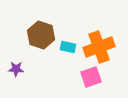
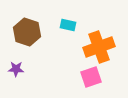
brown hexagon: moved 14 px left, 3 px up
cyan rectangle: moved 22 px up
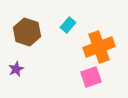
cyan rectangle: rotated 63 degrees counterclockwise
purple star: rotated 28 degrees counterclockwise
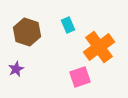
cyan rectangle: rotated 63 degrees counterclockwise
orange cross: rotated 16 degrees counterclockwise
pink square: moved 11 px left
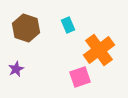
brown hexagon: moved 1 px left, 4 px up
orange cross: moved 3 px down
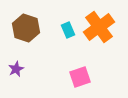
cyan rectangle: moved 5 px down
orange cross: moved 23 px up
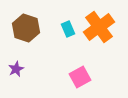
cyan rectangle: moved 1 px up
pink square: rotated 10 degrees counterclockwise
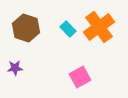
cyan rectangle: rotated 21 degrees counterclockwise
purple star: moved 1 px left, 1 px up; rotated 21 degrees clockwise
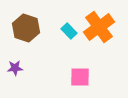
cyan rectangle: moved 1 px right, 2 px down
pink square: rotated 30 degrees clockwise
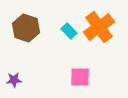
purple star: moved 1 px left, 12 px down
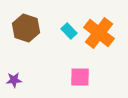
orange cross: moved 6 px down; rotated 16 degrees counterclockwise
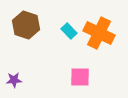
brown hexagon: moved 3 px up
orange cross: rotated 12 degrees counterclockwise
